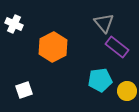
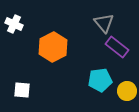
white square: moved 2 px left; rotated 24 degrees clockwise
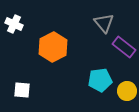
purple rectangle: moved 7 px right
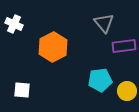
purple rectangle: moved 1 px up; rotated 45 degrees counterclockwise
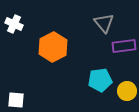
white square: moved 6 px left, 10 px down
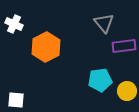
orange hexagon: moved 7 px left
